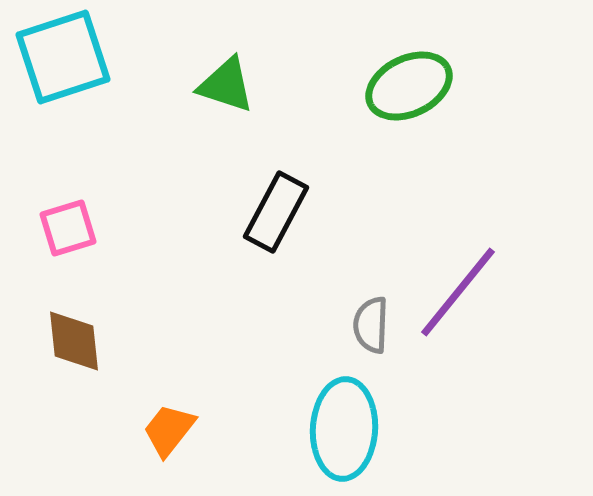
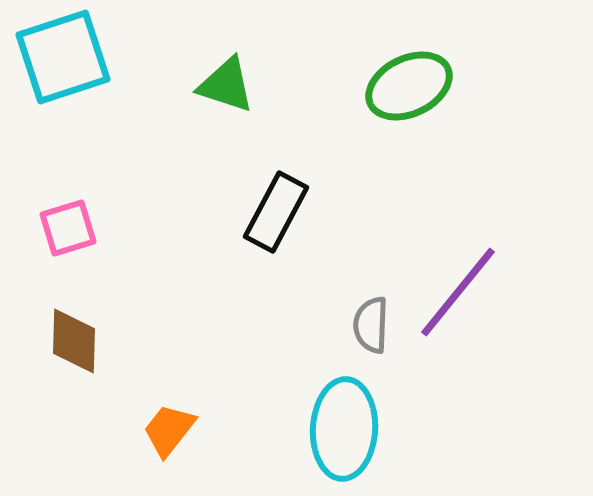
brown diamond: rotated 8 degrees clockwise
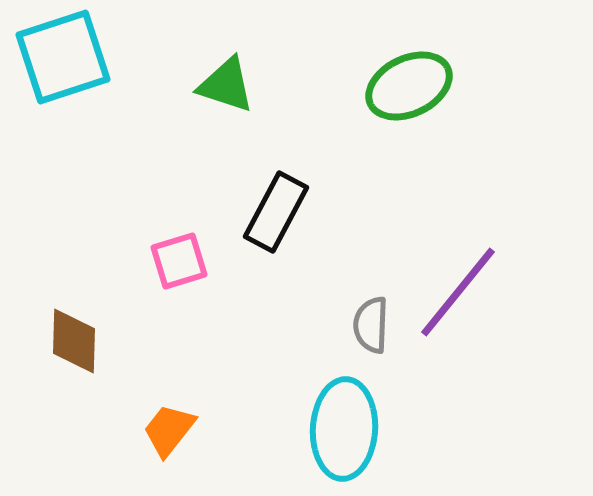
pink square: moved 111 px right, 33 px down
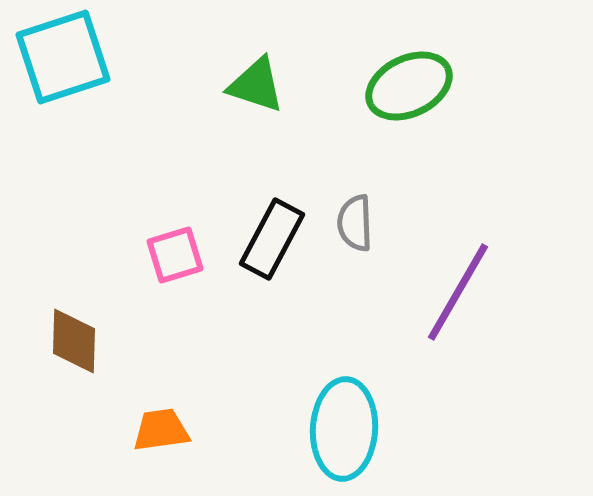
green triangle: moved 30 px right
black rectangle: moved 4 px left, 27 px down
pink square: moved 4 px left, 6 px up
purple line: rotated 9 degrees counterclockwise
gray semicircle: moved 16 px left, 102 px up; rotated 4 degrees counterclockwise
orange trapezoid: moved 8 px left; rotated 44 degrees clockwise
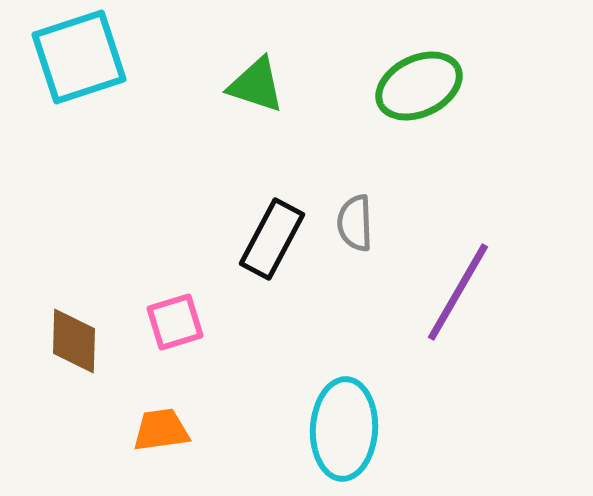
cyan square: moved 16 px right
green ellipse: moved 10 px right
pink square: moved 67 px down
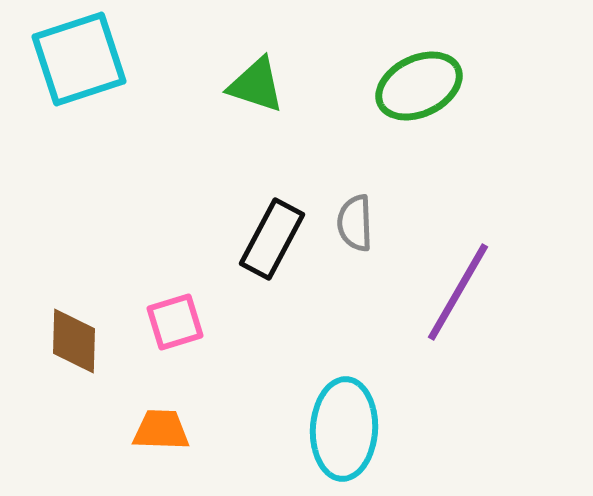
cyan square: moved 2 px down
orange trapezoid: rotated 10 degrees clockwise
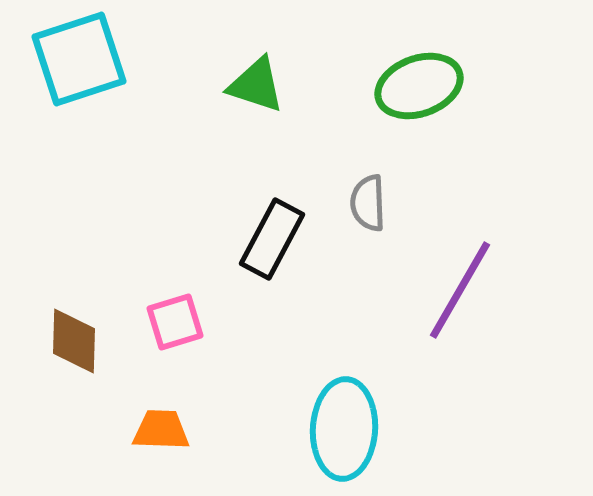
green ellipse: rotated 6 degrees clockwise
gray semicircle: moved 13 px right, 20 px up
purple line: moved 2 px right, 2 px up
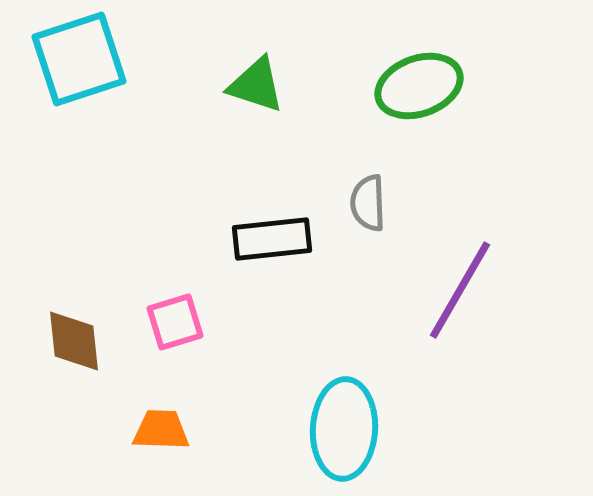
black rectangle: rotated 56 degrees clockwise
brown diamond: rotated 8 degrees counterclockwise
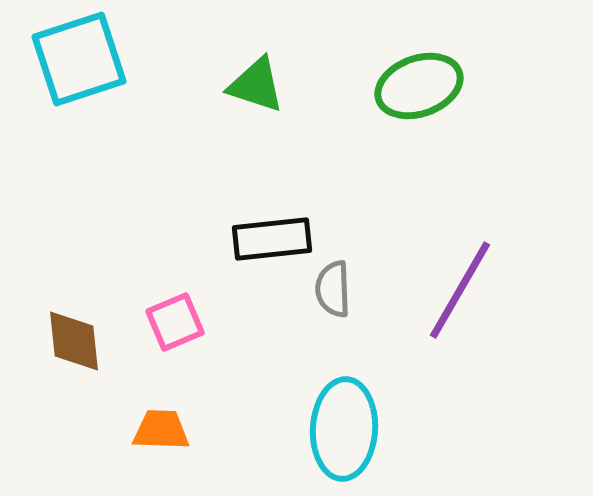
gray semicircle: moved 35 px left, 86 px down
pink square: rotated 6 degrees counterclockwise
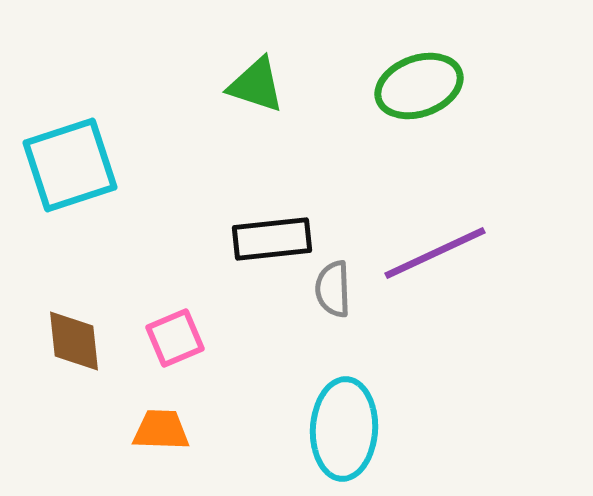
cyan square: moved 9 px left, 106 px down
purple line: moved 25 px left, 37 px up; rotated 35 degrees clockwise
pink square: moved 16 px down
